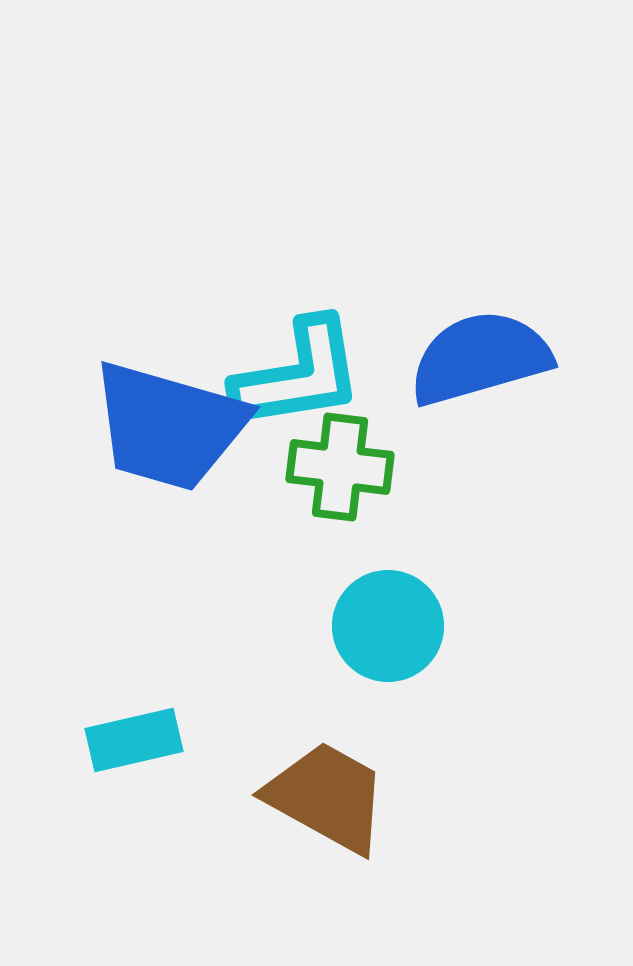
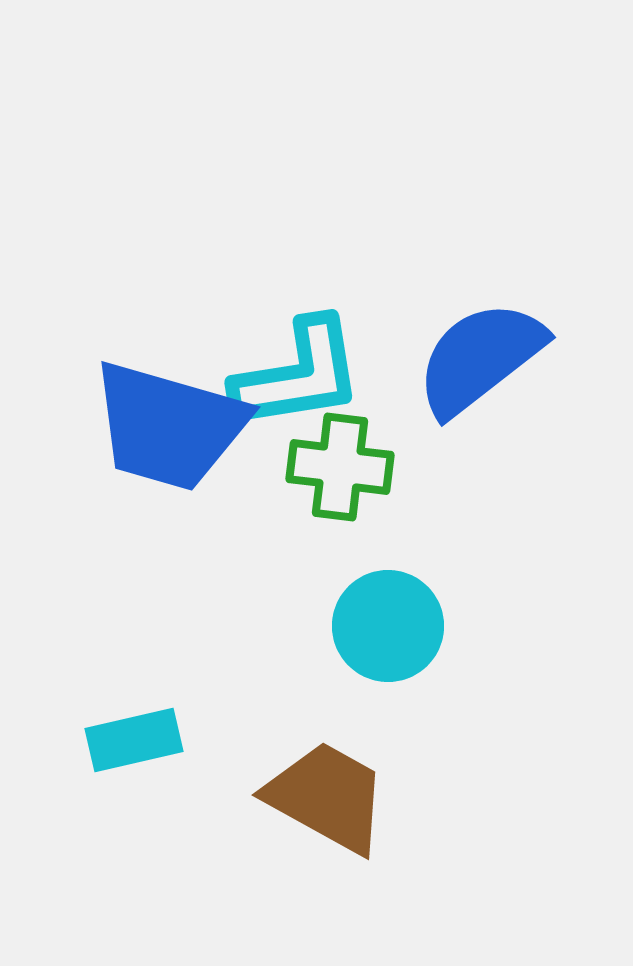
blue semicircle: rotated 22 degrees counterclockwise
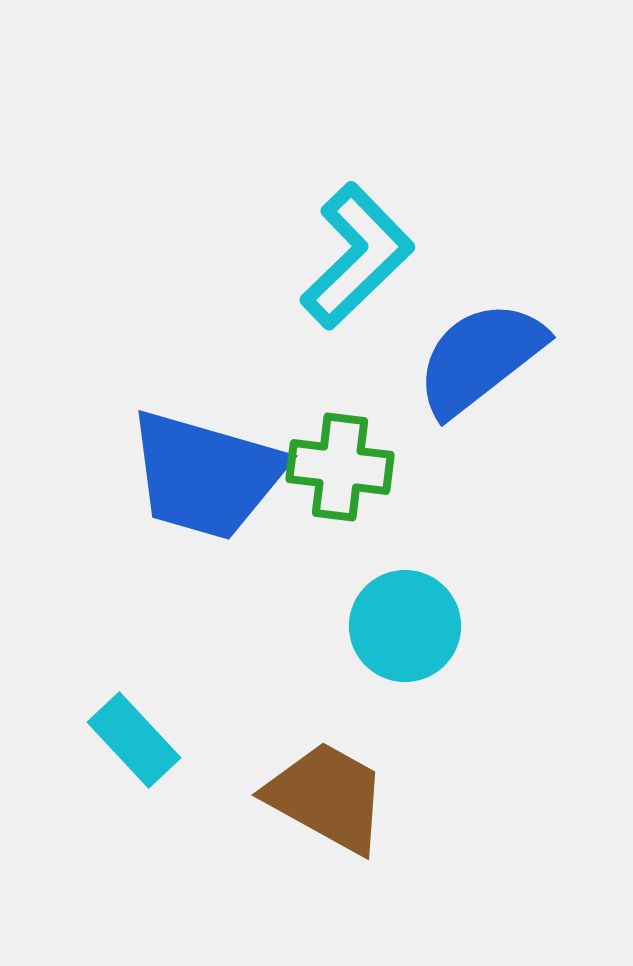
cyan L-shape: moved 59 px right, 119 px up; rotated 35 degrees counterclockwise
blue trapezoid: moved 37 px right, 49 px down
cyan circle: moved 17 px right
cyan rectangle: rotated 60 degrees clockwise
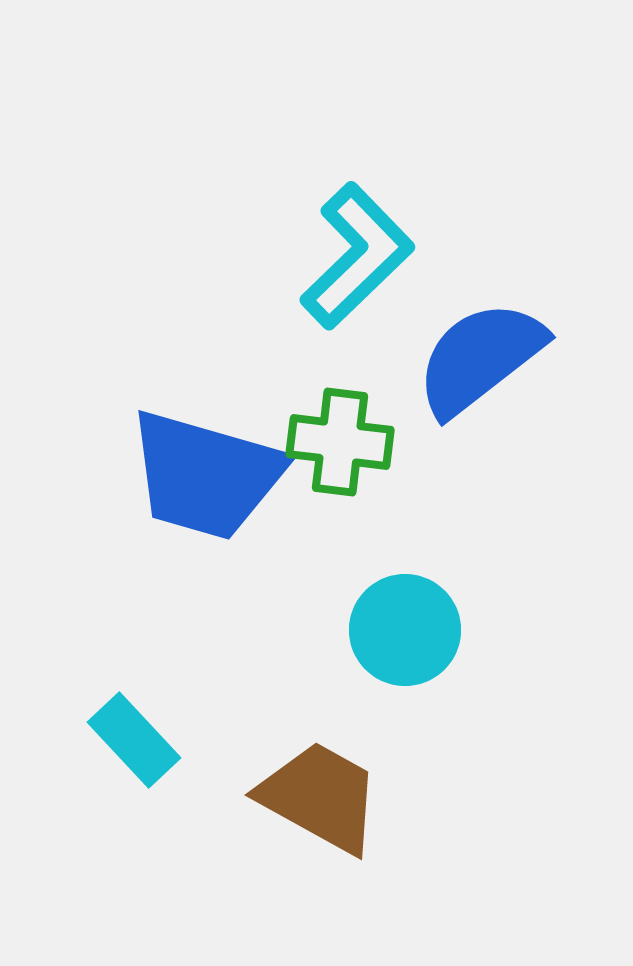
green cross: moved 25 px up
cyan circle: moved 4 px down
brown trapezoid: moved 7 px left
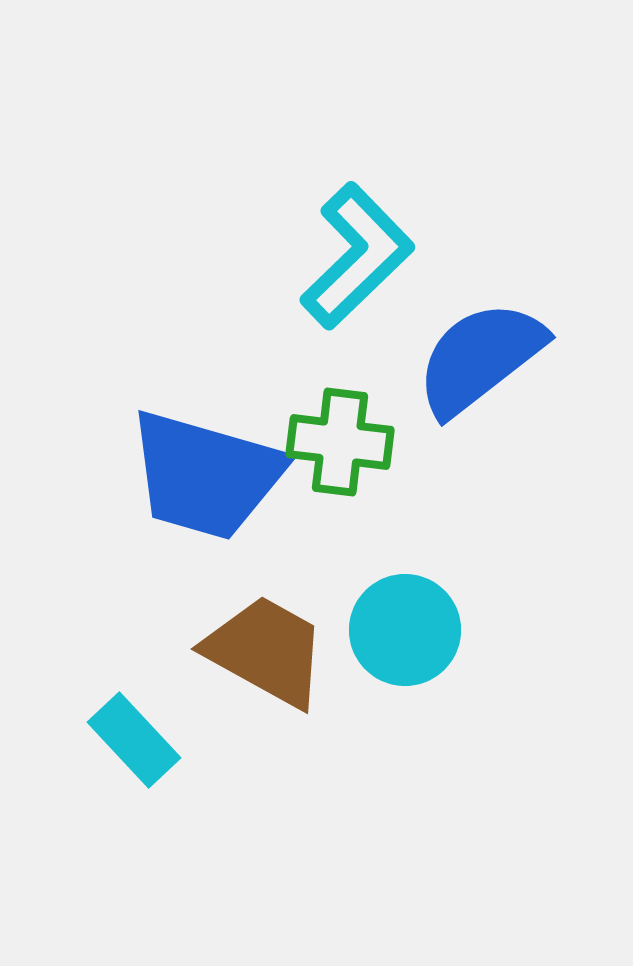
brown trapezoid: moved 54 px left, 146 px up
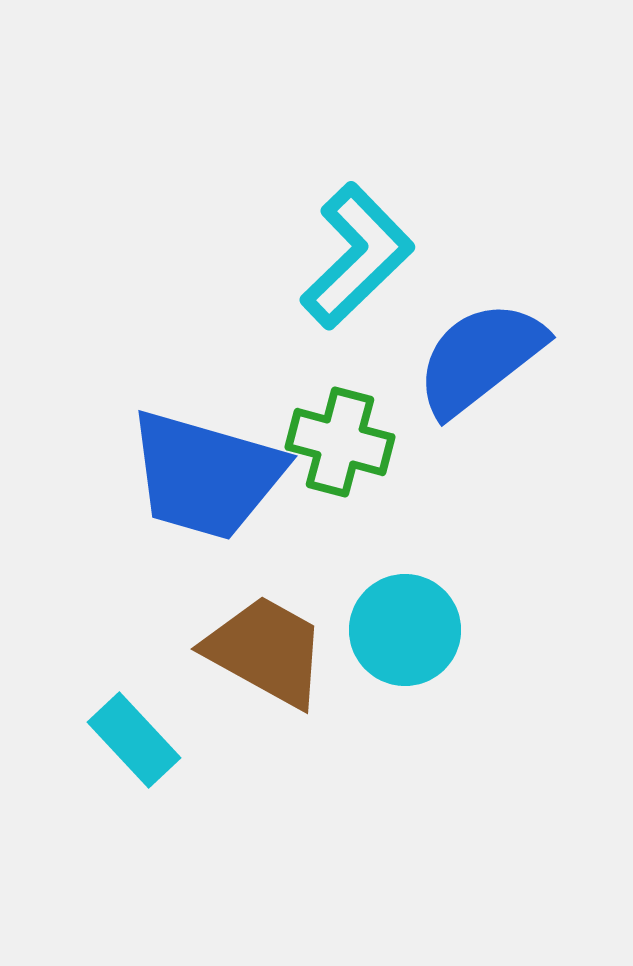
green cross: rotated 8 degrees clockwise
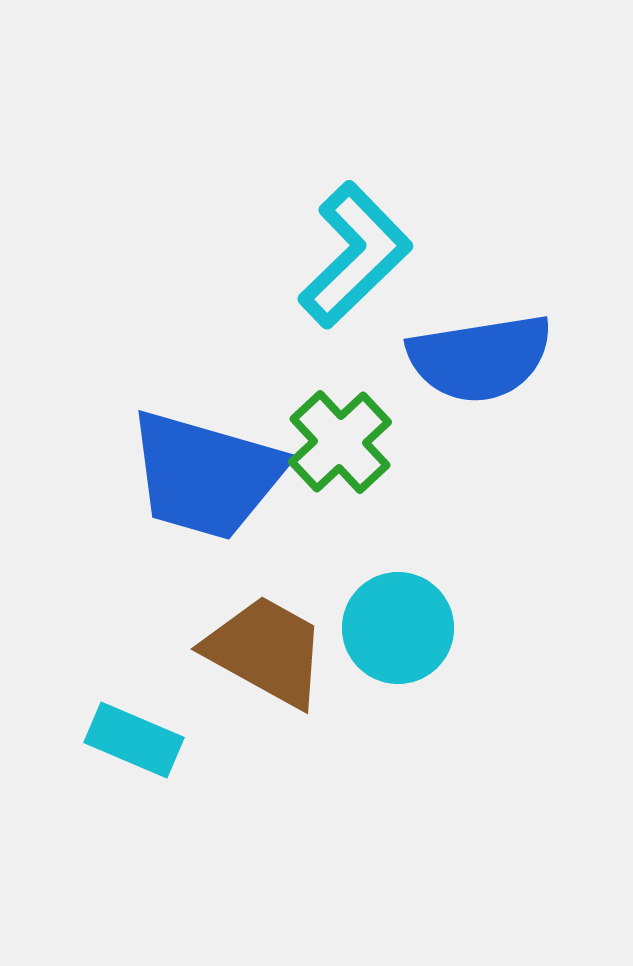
cyan L-shape: moved 2 px left, 1 px up
blue semicircle: rotated 151 degrees counterclockwise
green cross: rotated 32 degrees clockwise
cyan circle: moved 7 px left, 2 px up
cyan rectangle: rotated 24 degrees counterclockwise
